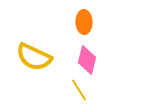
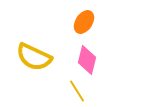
orange ellipse: rotated 35 degrees clockwise
yellow line: moved 2 px left, 1 px down
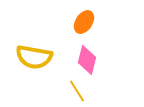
yellow semicircle: rotated 15 degrees counterclockwise
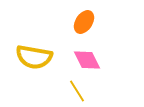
pink diamond: rotated 40 degrees counterclockwise
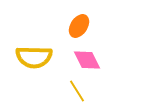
orange ellipse: moved 5 px left, 4 px down
yellow semicircle: rotated 9 degrees counterclockwise
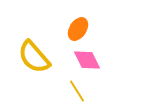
orange ellipse: moved 1 px left, 3 px down
yellow semicircle: rotated 48 degrees clockwise
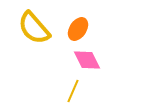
yellow semicircle: moved 29 px up
yellow line: moved 4 px left; rotated 55 degrees clockwise
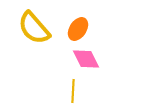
pink diamond: moved 1 px left, 1 px up
yellow line: rotated 20 degrees counterclockwise
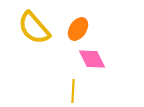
pink diamond: moved 6 px right
